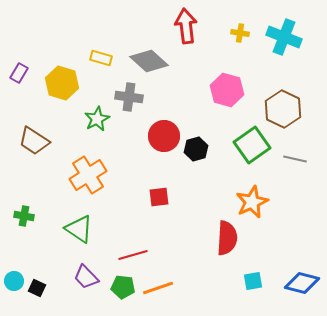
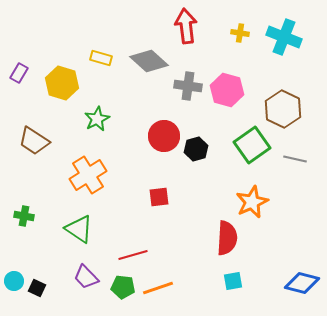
gray cross: moved 59 px right, 11 px up
cyan square: moved 20 px left
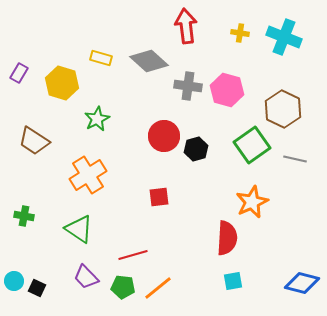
orange line: rotated 20 degrees counterclockwise
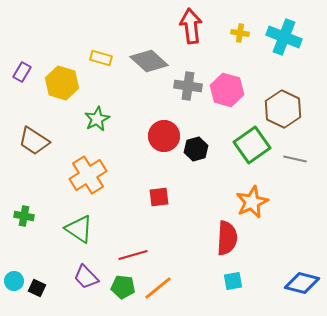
red arrow: moved 5 px right
purple rectangle: moved 3 px right, 1 px up
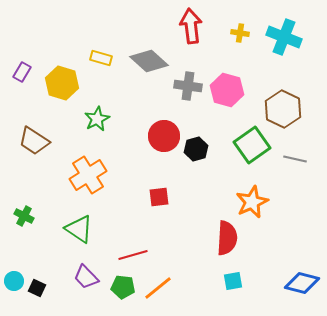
green cross: rotated 18 degrees clockwise
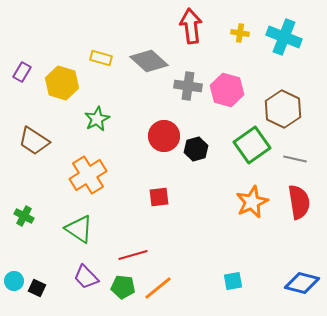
red semicircle: moved 72 px right, 36 px up; rotated 12 degrees counterclockwise
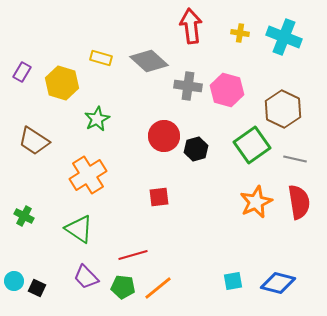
orange star: moved 4 px right
blue diamond: moved 24 px left
